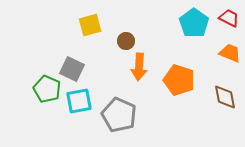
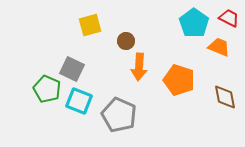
orange trapezoid: moved 11 px left, 6 px up
cyan square: rotated 32 degrees clockwise
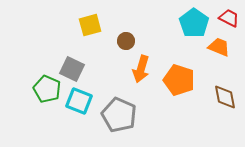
orange arrow: moved 2 px right, 2 px down; rotated 12 degrees clockwise
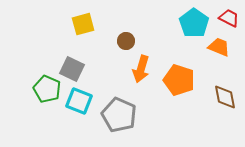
yellow square: moved 7 px left, 1 px up
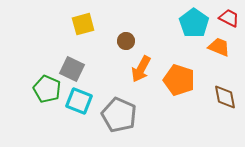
orange arrow: rotated 12 degrees clockwise
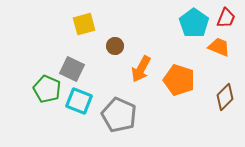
red trapezoid: moved 3 px left; rotated 85 degrees clockwise
yellow square: moved 1 px right
brown circle: moved 11 px left, 5 px down
brown diamond: rotated 56 degrees clockwise
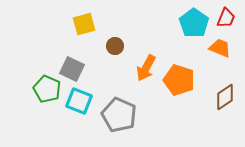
orange trapezoid: moved 1 px right, 1 px down
orange arrow: moved 5 px right, 1 px up
brown diamond: rotated 12 degrees clockwise
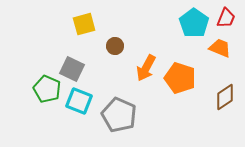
orange pentagon: moved 1 px right, 2 px up
